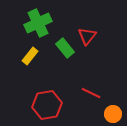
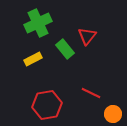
green rectangle: moved 1 px down
yellow rectangle: moved 3 px right, 3 px down; rotated 24 degrees clockwise
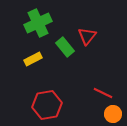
green rectangle: moved 2 px up
red line: moved 12 px right
